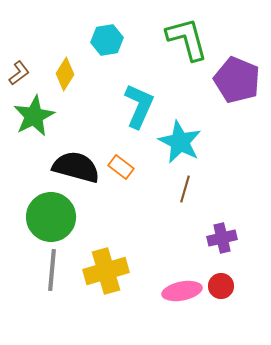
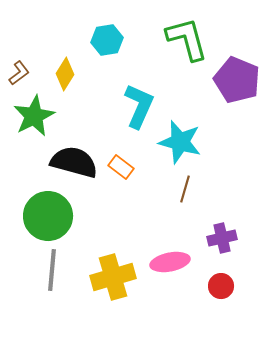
cyan star: rotated 12 degrees counterclockwise
black semicircle: moved 2 px left, 5 px up
green circle: moved 3 px left, 1 px up
yellow cross: moved 7 px right, 6 px down
pink ellipse: moved 12 px left, 29 px up
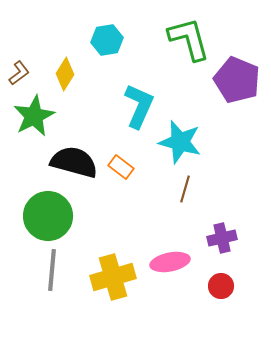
green L-shape: moved 2 px right
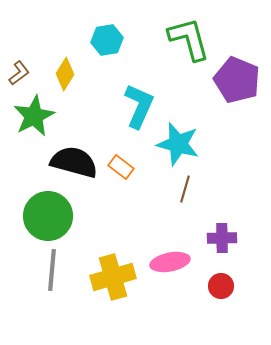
cyan star: moved 2 px left, 2 px down
purple cross: rotated 12 degrees clockwise
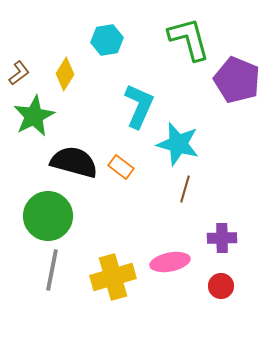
gray line: rotated 6 degrees clockwise
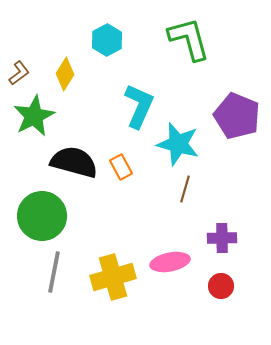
cyan hexagon: rotated 20 degrees counterclockwise
purple pentagon: moved 36 px down
orange rectangle: rotated 25 degrees clockwise
green circle: moved 6 px left
gray line: moved 2 px right, 2 px down
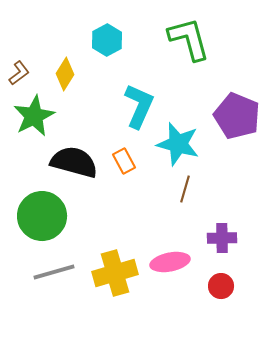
orange rectangle: moved 3 px right, 6 px up
gray line: rotated 63 degrees clockwise
yellow cross: moved 2 px right, 4 px up
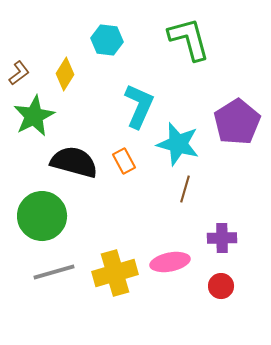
cyan hexagon: rotated 24 degrees counterclockwise
purple pentagon: moved 6 px down; rotated 18 degrees clockwise
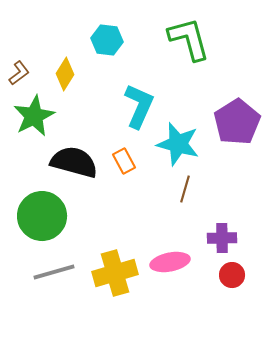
red circle: moved 11 px right, 11 px up
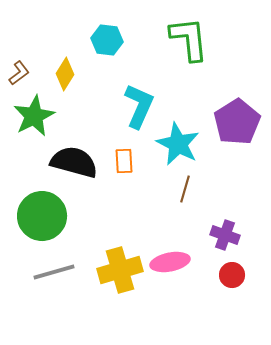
green L-shape: rotated 9 degrees clockwise
cyan star: rotated 12 degrees clockwise
orange rectangle: rotated 25 degrees clockwise
purple cross: moved 3 px right, 3 px up; rotated 20 degrees clockwise
yellow cross: moved 5 px right, 3 px up
